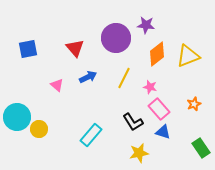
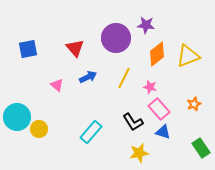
cyan rectangle: moved 3 px up
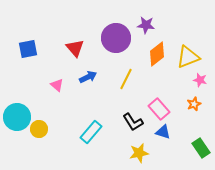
yellow triangle: moved 1 px down
yellow line: moved 2 px right, 1 px down
pink star: moved 50 px right, 7 px up
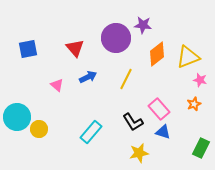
purple star: moved 3 px left
green rectangle: rotated 60 degrees clockwise
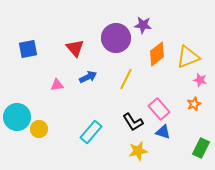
pink triangle: rotated 48 degrees counterclockwise
yellow star: moved 1 px left, 2 px up
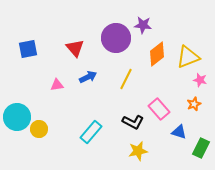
black L-shape: rotated 30 degrees counterclockwise
blue triangle: moved 16 px right
